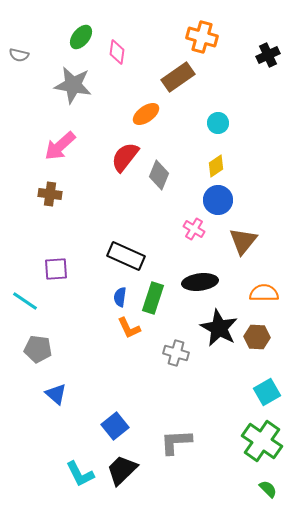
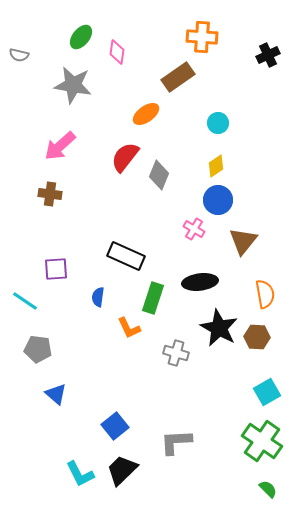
orange cross: rotated 12 degrees counterclockwise
orange semicircle: moved 1 px right, 1 px down; rotated 80 degrees clockwise
blue semicircle: moved 22 px left
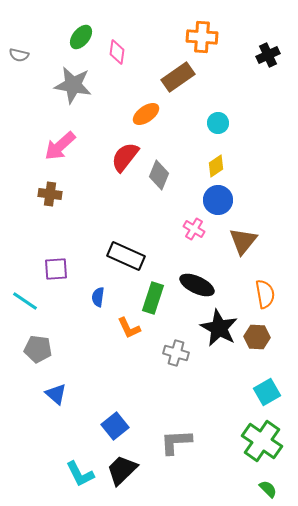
black ellipse: moved 3 px left, 3 px down; rotated 32 degrees clockwise
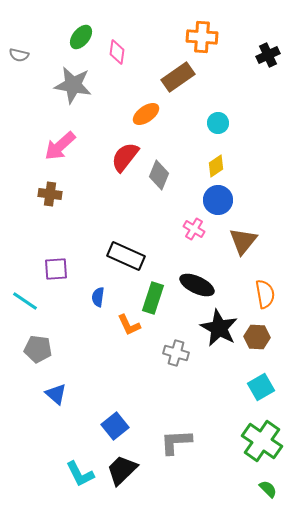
orange L-shape: moved 3 px up
cyan square: moved 6 px left, 5 px up
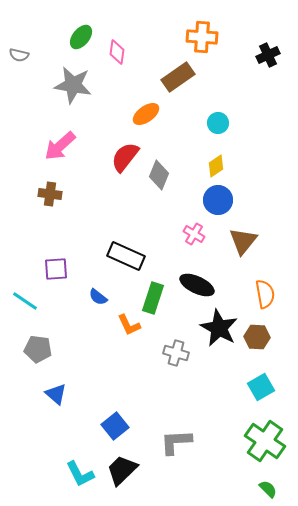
pink cross: moved 5 px down
blue semicircle: rotated 60 degrees counterclockwise
green cross: moved 3 px right
